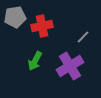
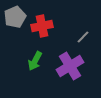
gray pentagon: rotated 15 degrees counterclockwise
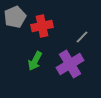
gray line: moved 1 px left
purple cross: moved 2 px up
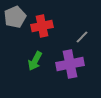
purple cross: rotated 20 degrees clockwise
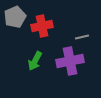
gray line: rotated 32 degrees clockwise
purple cross: moved 3 px up
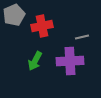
gray pentagon: moved 1 px left, 2 px up
purple cross: rotated 8 degrees clockwise
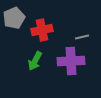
gray pentagon: moved 3 px down
red cross: moved 4 px down
purple cross: moved 1 px right
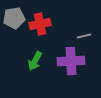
gray pentagon: rotated 15 degrees clockwise
red cross: moved 2 px left, 6 px up
gray line: moved 2 px right, 1 px up
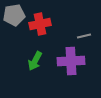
gray pentagon: moved 3 px up
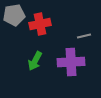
purple cross: moved 1 px down
